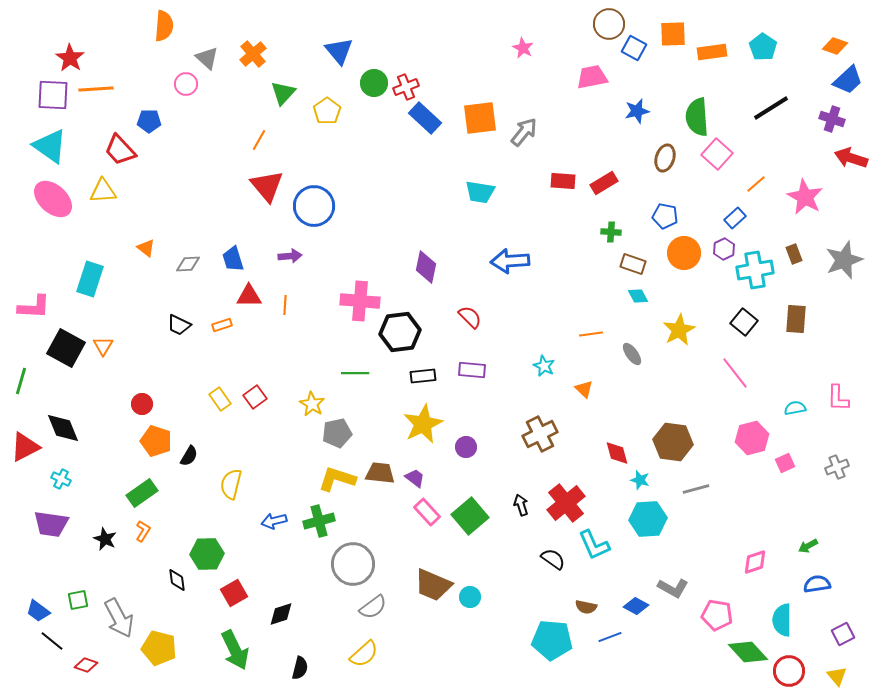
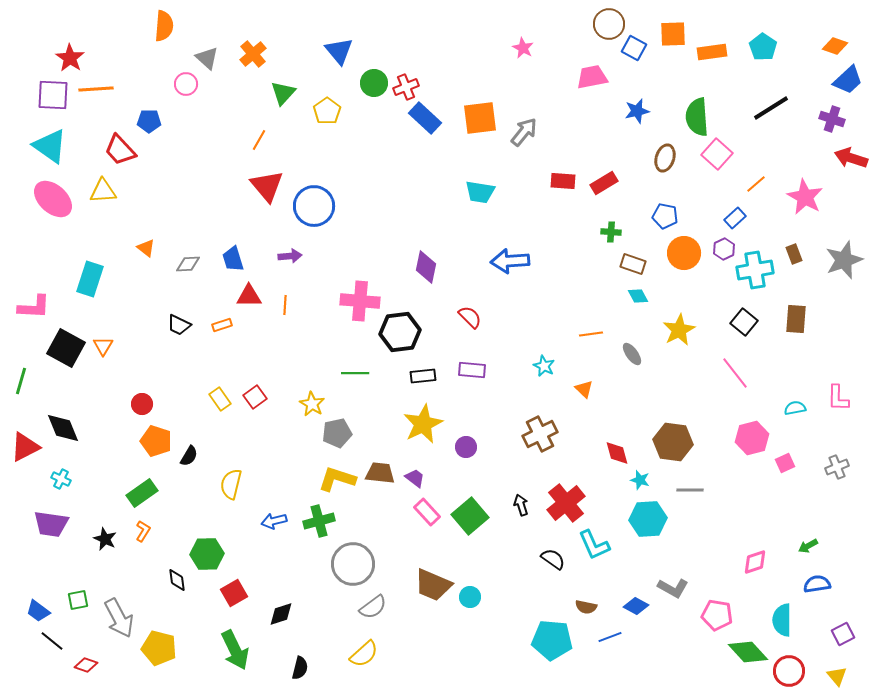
gray line at (696, 489): moved 6 px left, 1 px down; rotated 16 degrees clockwise
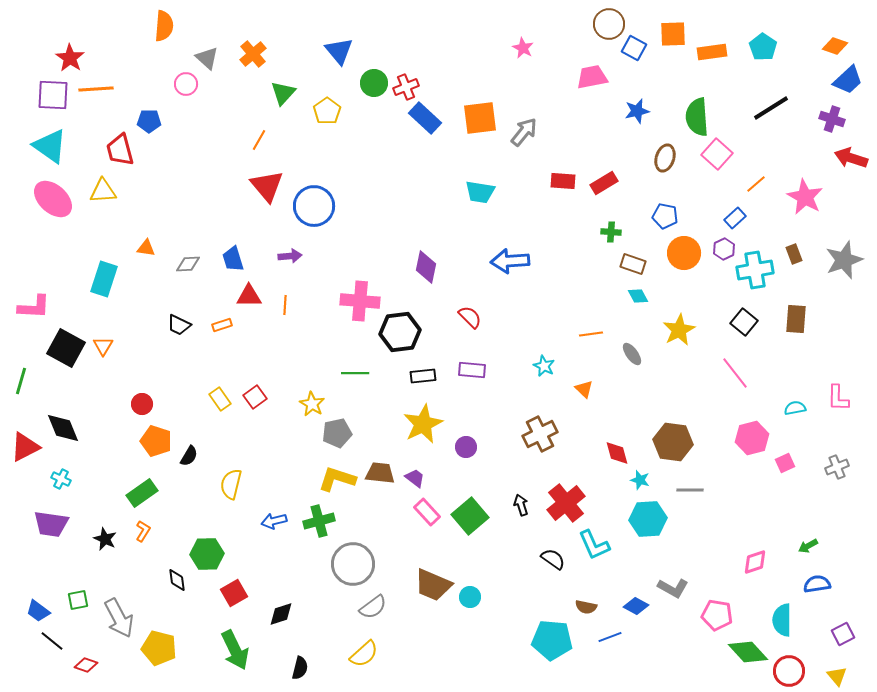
red trapezoid at (120, 150): rotated 28 degrees clockwise
orange triangle at (146, 248): rotated 30 degrees counterclockwise
cyan rectangle at (90, 279): moved 14 px right
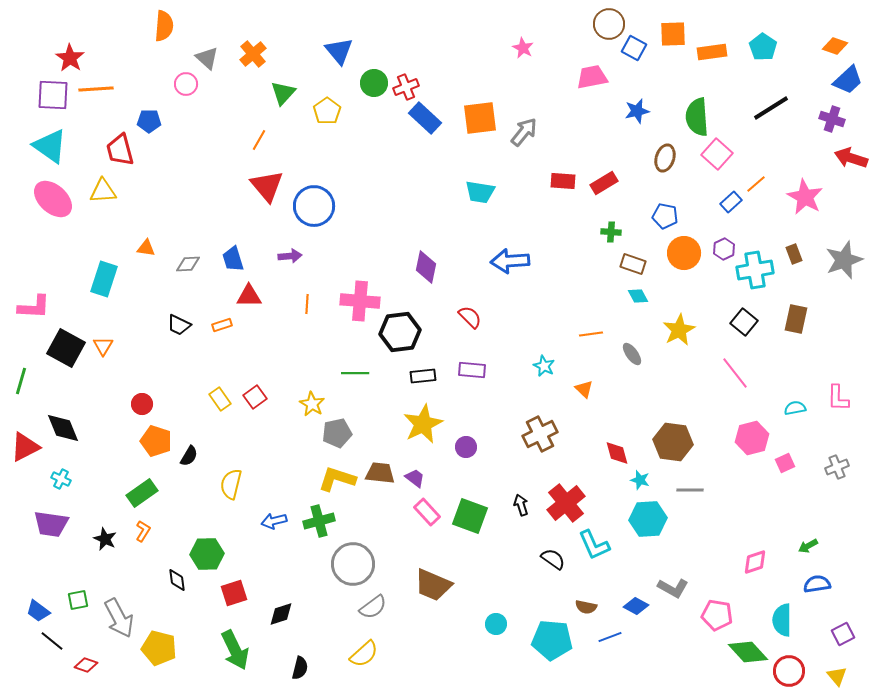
blue rectangle at (735, 218): moved 4 px left, 16 px up
orange line at (285, 305): moved 22 px right, 1 px up
brown rectangle at (796, 319): rotated 8 degrees clockwise
green square at (470, 516): rotated 30 degrees counterclockwise
red square at (234, 593): rotated 12 degrees clockwise
cyan circle at (470, 597): moved 26 px right, 27 px down
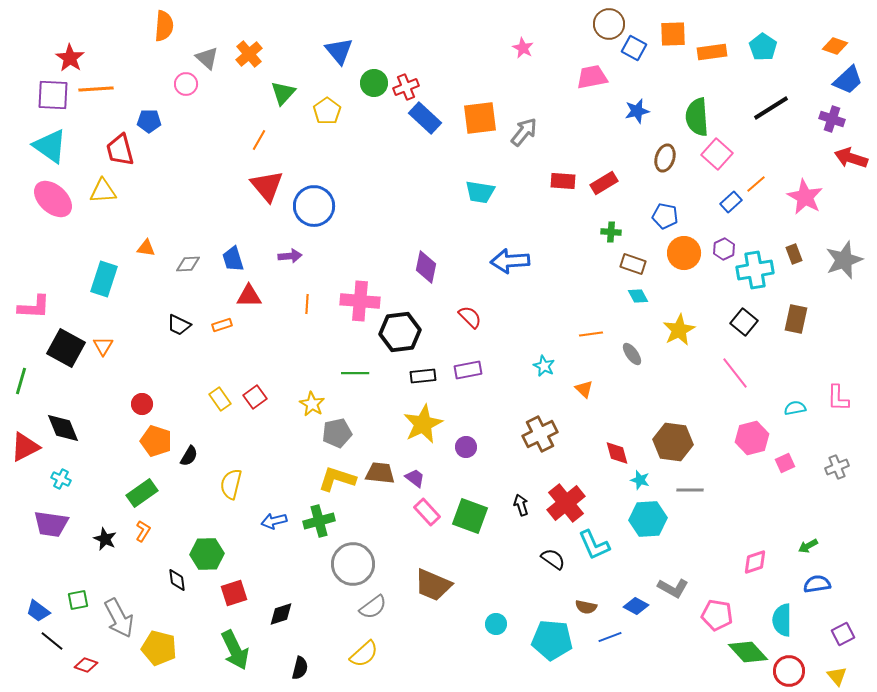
orange cross at (253, 54): moved 4 px left
purple rectangle at (472, 370): moved 4 px left; rotated 16 degrees counterclockwise
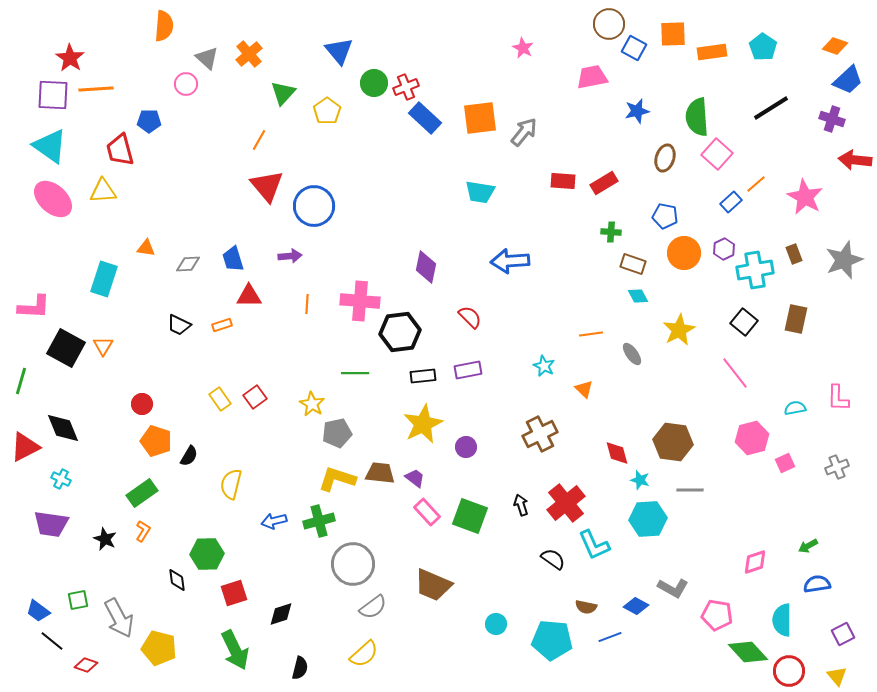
red arrow at (851, 158): moved 4 px right, 2 px down; rotated 12 degrees counterclockwise
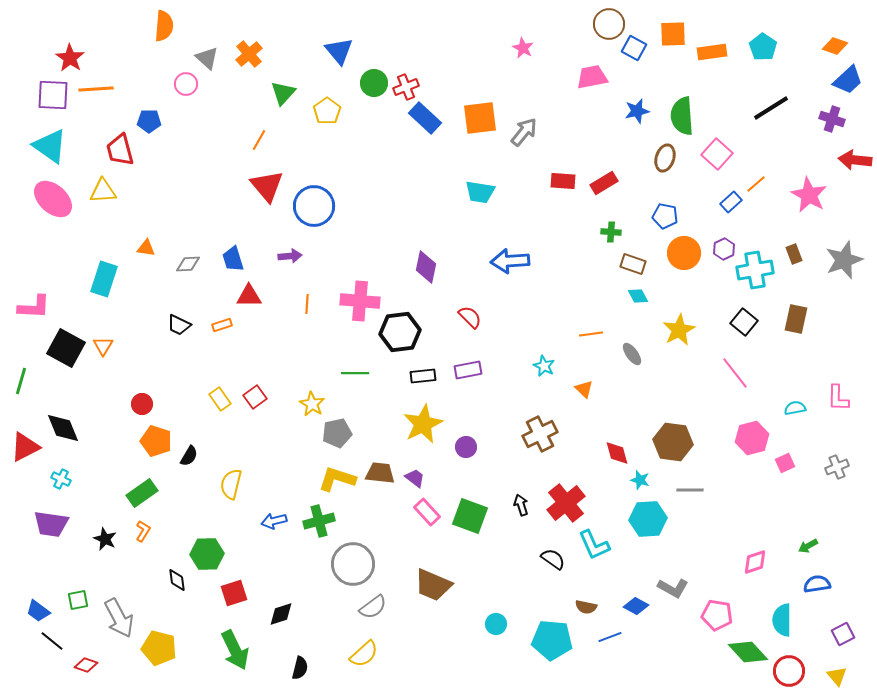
green semicircle at (697, 117): moved 15 px left, 1 px up
pink star at (805, 197): moved 4 px right, 2 px up
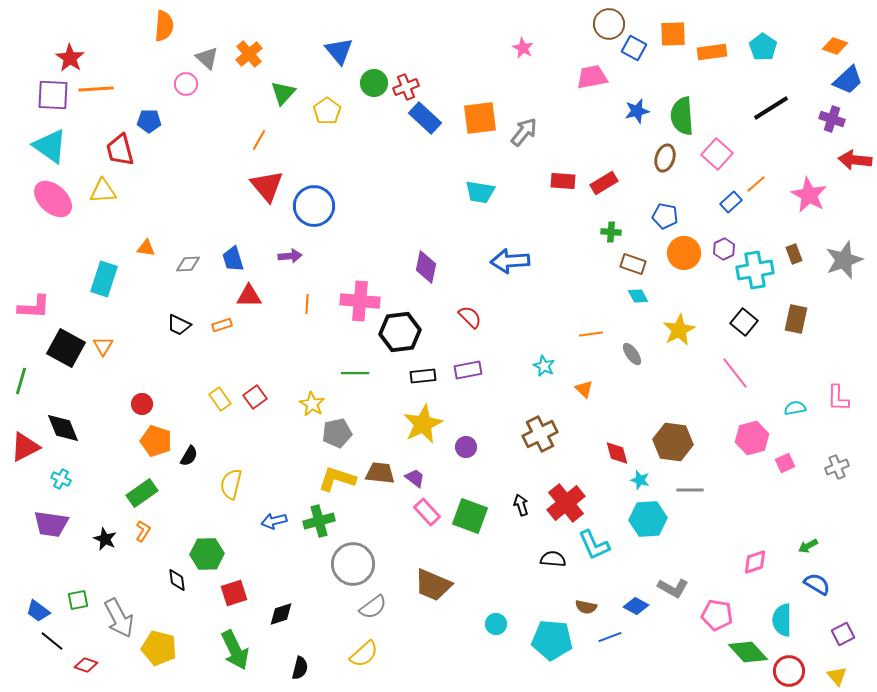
black semicircle at (553, 559): rotated 30 degrees counterclockwise
blue semicircle at (817, 584): rotated 40 degrees clockwise
